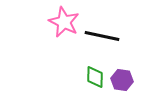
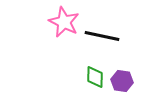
purple hexagon: moved 1 px down
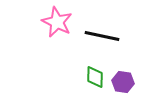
pink star: moved 7 px left
purple hexagon: moved 1 px right, 1 px down
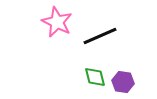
black line: moved 2 px left; rotated 36 degrees counterclockwise
green diamond: rotated 15 degrees counterclockwise
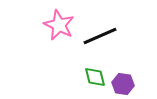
pink star: moved 2 px right, 3 px down
purple hexagon: moved 2 px down
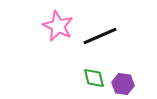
pink star: moved 1 px left, 1 px down
green diamond: moved 1 px left, 1 px down
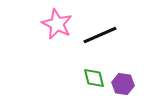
pink star: moved 1 px left, 2 px up
black line: moved 1 px up
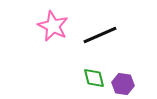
pink star: moved 4 px left, 2 px down
